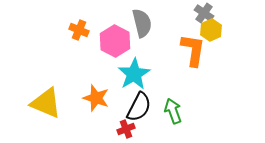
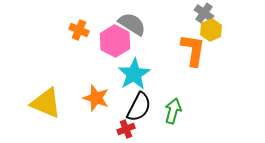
gray semicircle: moved 10 px left, 1 px down; rotated 44 degrees counterclockwise
green arrow: rotated 35 degrees clockwise
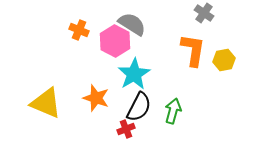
yellow hexagon: moved 13 px right, 30 px down; rotated 15 degrees clockwise
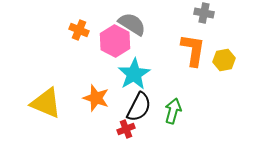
gray cross: rotated 24 degrees counterclockwise
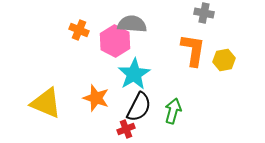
gray semicircle: rotated 28 degrees counterclockwise
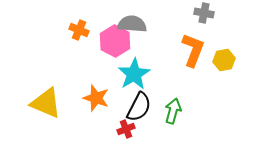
orange L-shape: rotated 12 degrees clockwise
